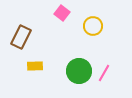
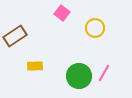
yellow circle: moved 2 px right, 2 px down
brown rectangle: moved 6 px left, 1 px up; rotated 30 degrees clockwise
green circle: moved 5 px down
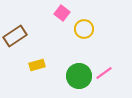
yellow circle: moved 11 px left, 1 px down
yellow rectangle: moved 2 px right, 1 px up; rotated 14 degrees counterclockwise
pink line: rotated 24 degrees clockwise
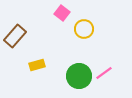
brown rectangle: rotated 15 degrees counterclockwise
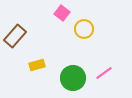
green circle: moved 6 px left, 2 px down
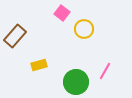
yellow rectangle: moved 2 px right
pink line: moved 1 px right, 2 px up; rotated 24 degrees counterclockwise
green circle: moved 3 px right, 4 px down
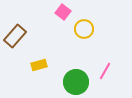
pink square: moved 1 px right, 1 px up
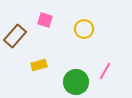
pink square: moved 18 px left, 8 px down; rotated 21 degrees counterclockwise
